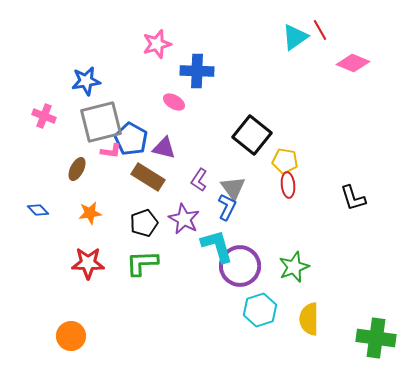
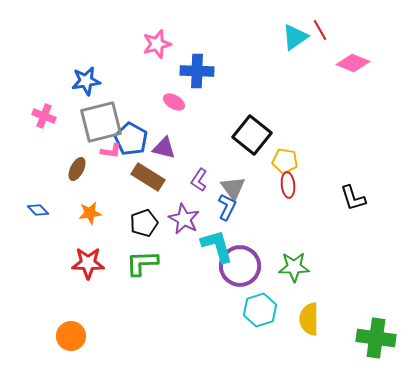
green star: rotated 20 degrees clockwise
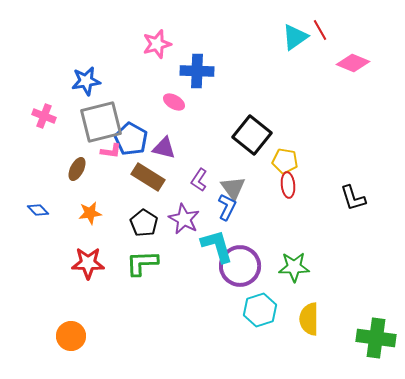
black pentagon: rotated 20 degrees counterclockwise
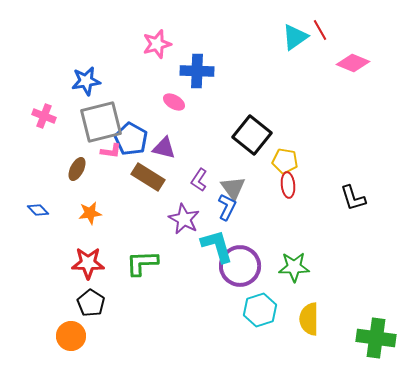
black pentagon: moved 53 px left, 80 px down
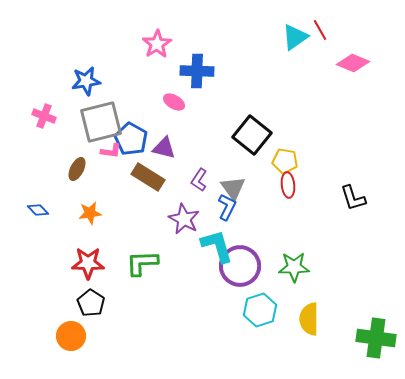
pink star: rotated 16 degrees counterclockwise
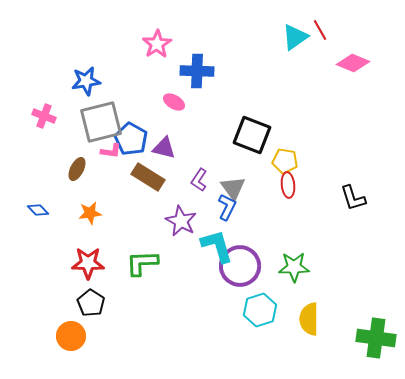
black square: rotated 18 degrees counterclockwise
purple star: moved 3 px left, 2 px down
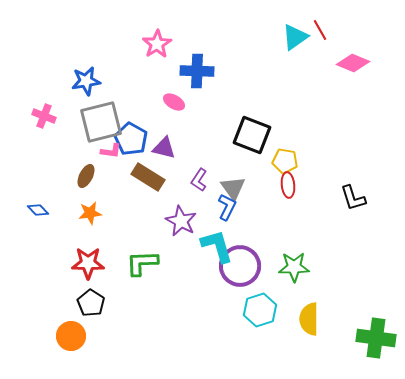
brown ellipse: moved 9 px right, 7 px down
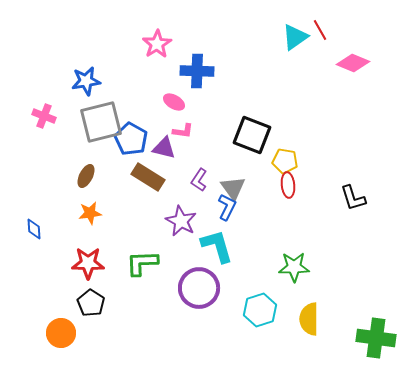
pink L-shape: moved 72 px right, 20 px up
blue diamond: moved 4 px left, 19 px down; rotated 40 degrees clockwise
purple circle: moved 41 px left, 22 px down
orange circle: moved 10 px left, 3 px up
